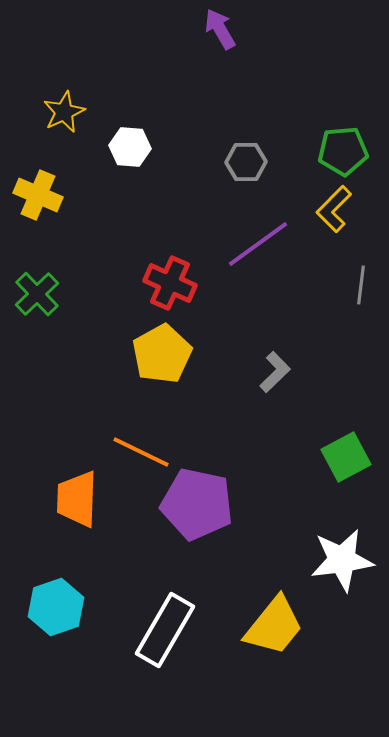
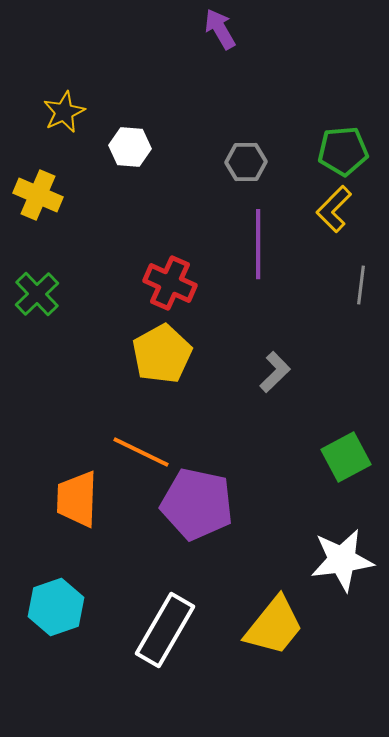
purple line: rotated 54 degrees counterclockwise
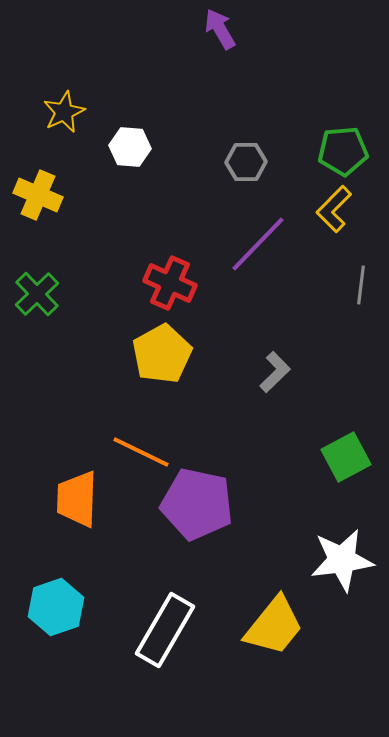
purple line: rotated 44 degrees clockwise
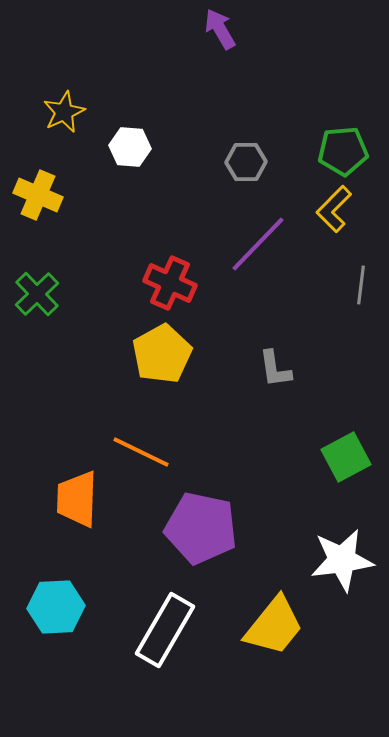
gray L-shape: moved 3 px up; rotated 126 degrees clockwise
purple pentagon: moved 4 px right, 24 px down
cyan hexagon: rotated 16 degrees clockwise
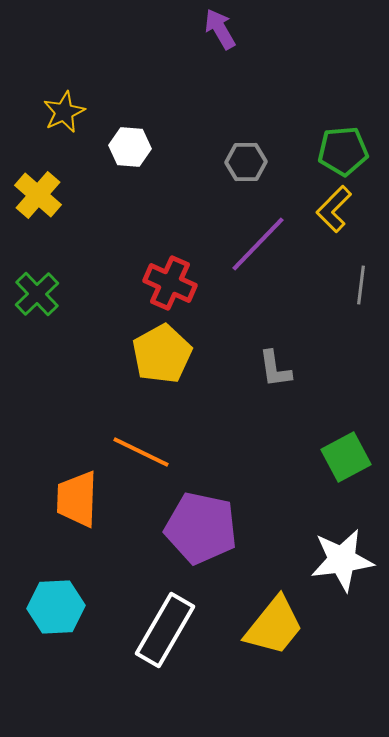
yellow cross: rotated 18 degrees clockwise
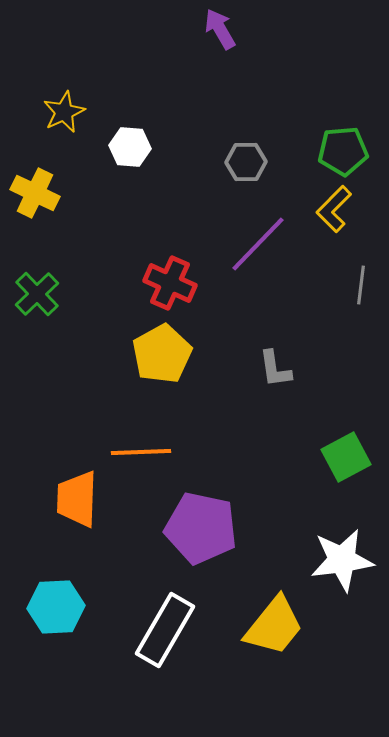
yellow cross: moved 3 px left, 2 px up; rotated 15 degrees counterclockwise
orange line: rotated 28 degrees counterclockwise
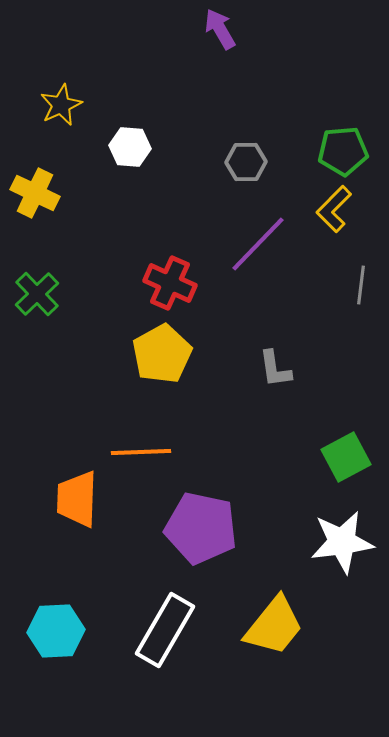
yellow star: moved 3 px left, 7 px up
white star: moved 18 px up
cyan hexagon: moved 24 px down
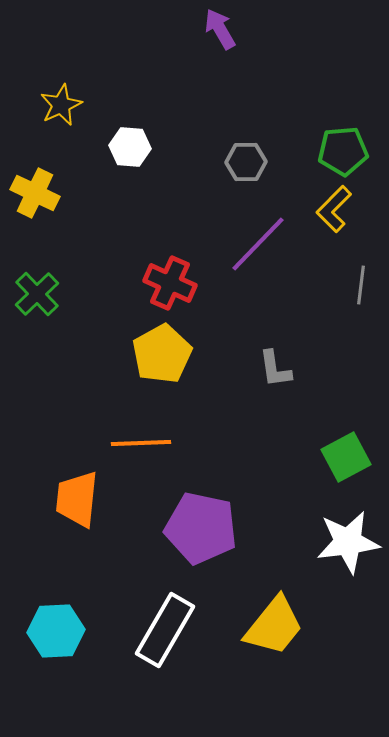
orange line: moved 9 px up
orange trapezoid: rotated 4 degrees clockwise
white star: moved 6 px right
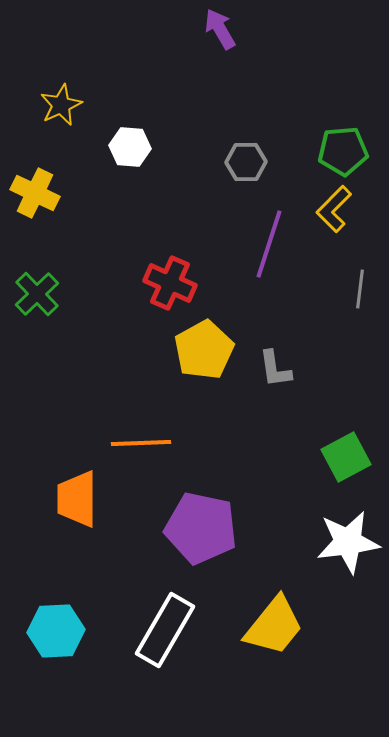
purple line: moved 11 px right; rotated 26 degrees counterclockwise
gray line: moved 1 px left, 4 px down
yellow pentagon: moved 42 px right, 4 px up
orange trapezoid: rotated 6 degrees counterclockwise
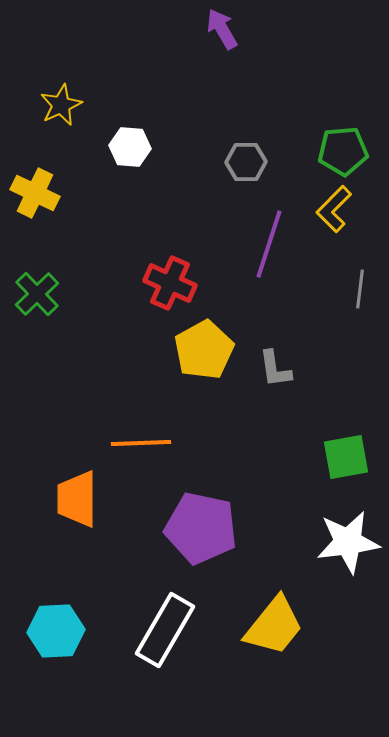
purple arrow: moved 2 px right
green square: rotated 18 degrees clockwise
